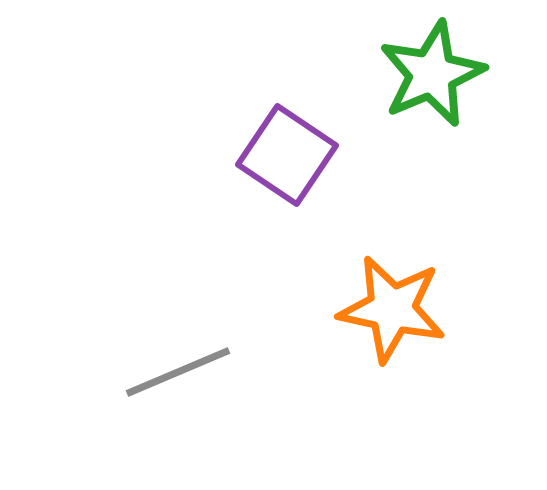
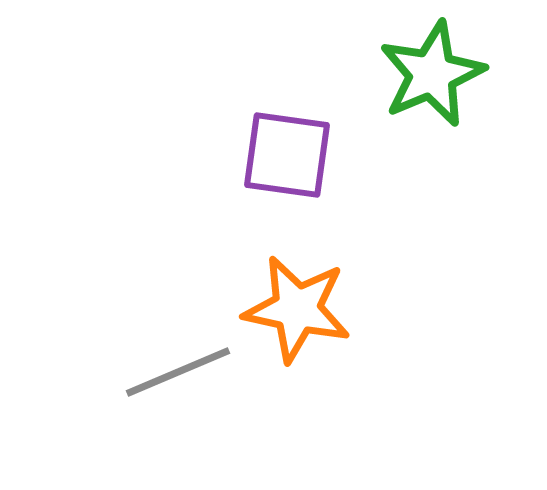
purple square: rotated 26 degrees counterclockwise
orange star: moved 95 px left
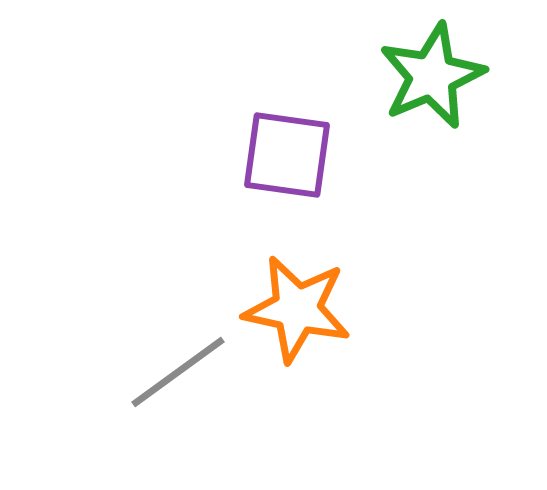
green star: moved 2 px down
gray line: rotated 13 degrees counterclockwise
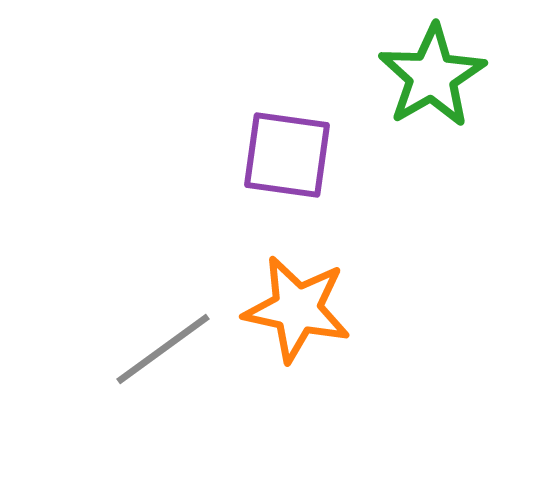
green star: rotated 7 degrees counterclockwise
gray line: moved 15 px left, 23 px up
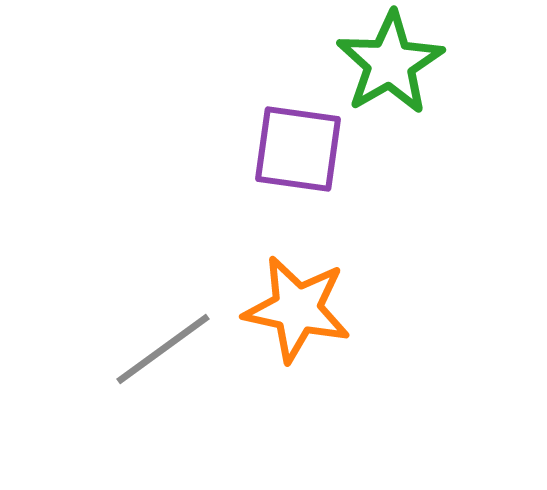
green star: moved 42 px left, 13 px up
purple square: moved 11 px right, 6 px up
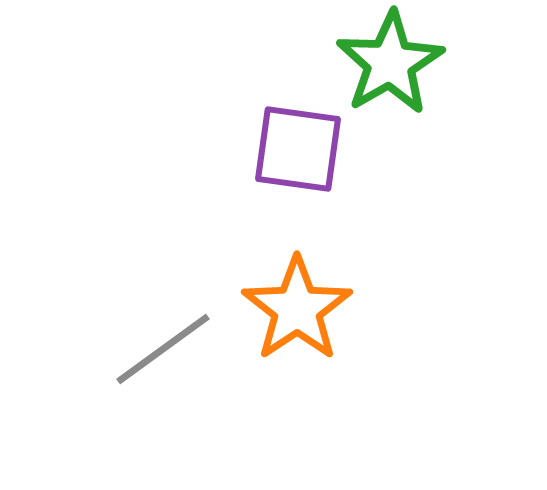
orange star: rotated 26 degrees clockwise
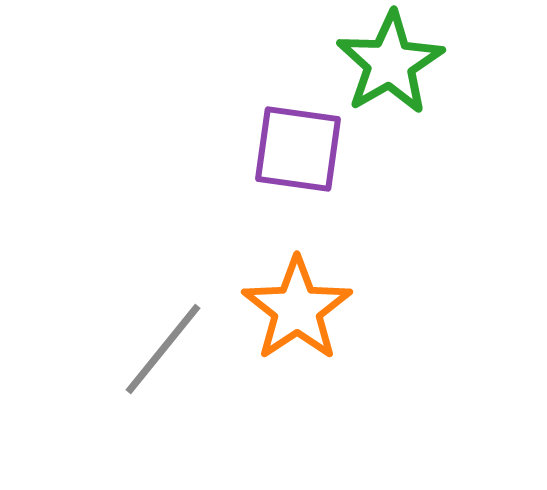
gray line: rotated 15 degrees counterclockwise
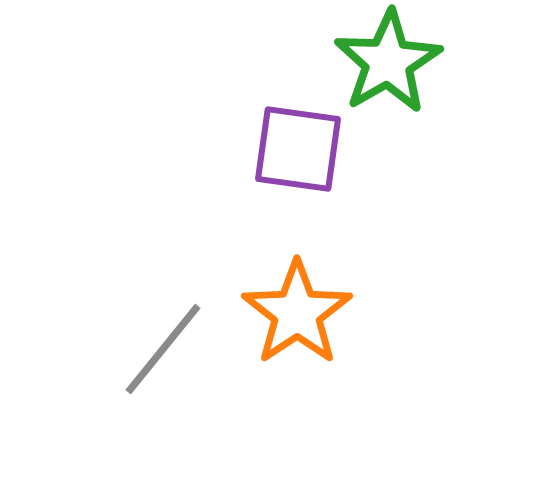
green star: moved 2 px left, 1 px up
orange star: moved 4 px down
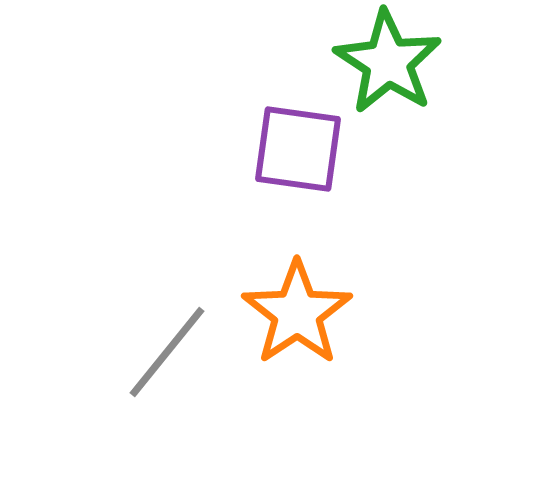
green star: rotated 9 degrees counterclockwise
gray line: moved 4 px right, 3 px down
